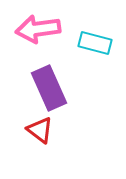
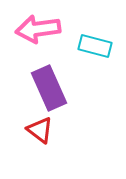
cyan rectangle: moved 3 px down
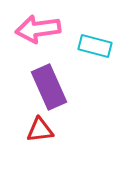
purple rectangle: moved 1 px up
red triangle: rotated 44 degrees counterclockwise
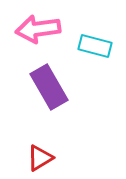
purple rectangle: rotated 6 degrees counterclockwise
red triangle: moved 28 px down; rotated 24 degrees counterclockwise
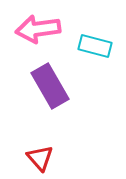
purple rectangle: moved 1 px right, 1 px up
red triangle: rotated 40 degrees counterclockwise
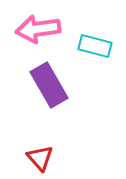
purple rectangle: moved 1 px left, 1 px up
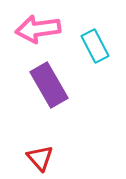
cyan rectangle: rotated 48 degrees clockwise
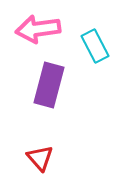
purple rectangle: rotated 45 degrees clockwise
